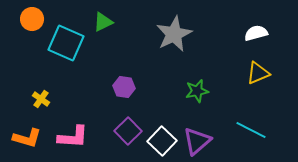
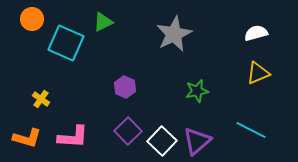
purple hexagon: moved 1 px right; rotated 15 degrees clockwise
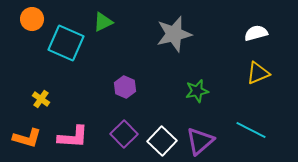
gray star: rotated 12 degrees clockwise
purple square: moved 4 px left, 3 px down
purple triangle: moved 3 px right
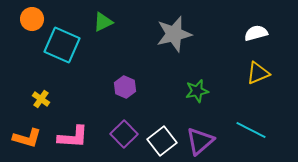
cyan square: moved 4 px left, 2 px down
white square: rotated 8 degrees clockwise
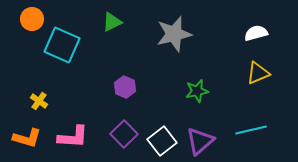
green triangle: moved 9 px right
yellow cross: moved 2 px left, 2 px down
cyan line: rotated 40 degrees counterclockwise
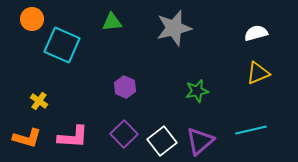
green triangle: rotated 20 degrees clockwise
gray star: moved 6 px up
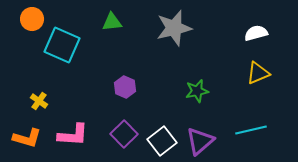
pink L-shape: moved 2 px up
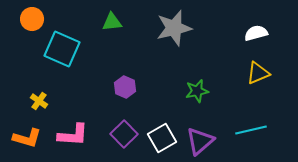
cyan square: moved 4 px down
white square: moved 3 px up; rotated 8 degrees clockwise
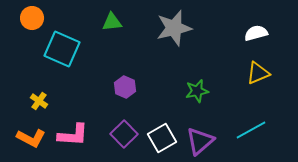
orange circle: moved 1 px up
cyan line: rotated 16 degrees counterclockwise
orange L-shape: moved 4 px right; rotated 12 degrees clockwise
